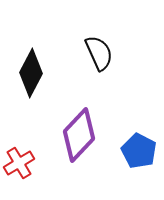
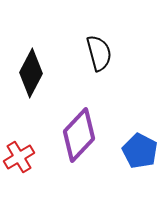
black semicircle: rotated 9 degrees clockwise
blue pentagon: moved 1 px right
red cross: moved 6 px up
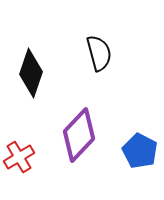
black diamond: rotated 9 degrees counterclockwise
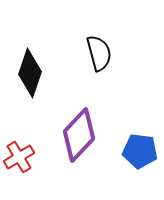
black diamond: moved 1 px left
blue pentagon: rotated 20 degrees counterclockwise
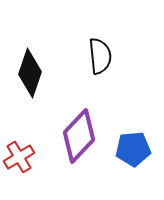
black semicircle: moved 1 px right, 3 px down; rotated 9 degrees clockwise
purple diamond: moved 1 px down
blue pentagon: moved 7 px left, 2 px up; rotated 12 degrees counterclockwise
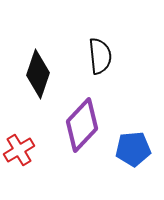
black diamond: moved 8 px right, 1 px down
purple diamond: moved 3 px right, 11 px up
red cross: moved 7 px up
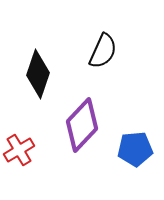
black semicircle: moved 3 px right, 5 px up; rotated 30 degrees clockwise
blue pentagon: moved 2 px right
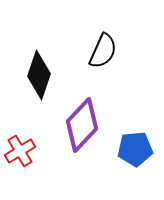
black diamond: moved 1 px right, 1 px down
red cross: moved 1 px right, 1 px down
